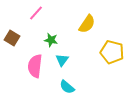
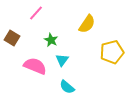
green star: rotated 16 degrees clockwise
yellow pentagon: rotated 30 degrees counterclockwise
pink semicircle: rotated 105 degrees clockwise
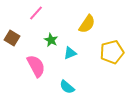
cyan triangle: moved 8 px right, 7 px up; rotated 32 degrees clockwise
pink semicircle: moved 1 px right; rotated 40 degrees clockwise
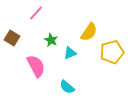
yellow semicircle: moved 2 px right, 8 px down
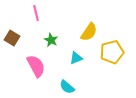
pink line: rotated 56 degrees counterclockwise
cyan triangle: moved 6 px right, 5 px down
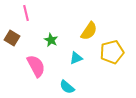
pink line: moved 10 px left
yellow semicircle: moved 1 px up
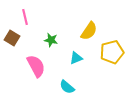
pink line: moved 1 px left, 4 px down
green star: rotated 16 degrees counterclockwise
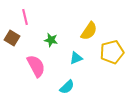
cyan semicircle: rotated 84 degrees counterclockwise
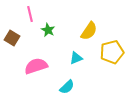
pink line: moved 5 px right, 3 px up
green star: moved 3 px left, 10 px up; rotated 16 degrees clockwise
pink semicircle: rotated 80 degrees counterclockwise
